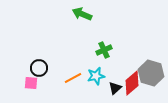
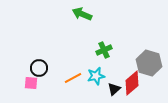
gray hexagon: moved 2 px left, 10 px up
black triangle: moved 1 px left, 1 px down
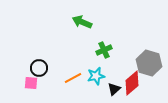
green arrow: moved 8 px down
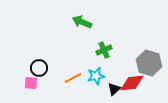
red diamond: rotated 35 degrees clockwise
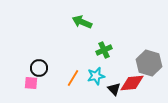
orange line: rotated 30 degrees counterclockwise
black triangle: rotated 32 degrees counterclockwise
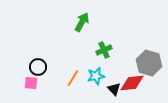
green arrow: rotated 96 degrees clockwise
black circle: moved 1 px left, 1 px up
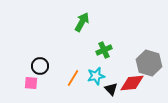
black circle: moved 2 px right, 1 px up
black triangle: moved 3 px left
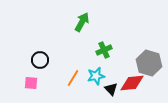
black circle: moved 6 px up
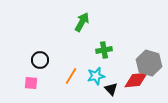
green cross: rotated 14 degrees clockwise
orange line: moved 2 px left, 2 px up
red diamond: moved 4 px right, 3 px up
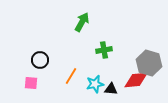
cyan star: moved 1 px left, 8 px down
black triangle: rotated 40 degrees counterclockwise
